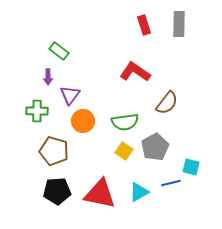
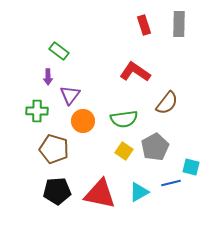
green semicircle: moved 1 px left, 3 px up
brown pentagon: moved 2 px up
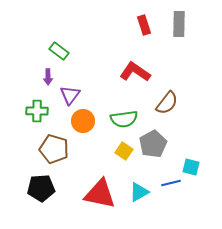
gray pentagon: moved 2 px left, 3 px up
black pentagon: moved 16 px left, 3 px up
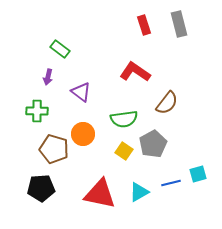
gray rectangle: rotated 15 degrees counterclockwise
green rectangle: moved 1 px right, 2 px up
purple arrow: rotated 14 degrees clockwise
purple triangle: moved 11 px right, 3 px up; rotated 30 degrees counterclockwise
orange circle: moved 13 px down
cyan square: moved 7 px right, 7 px down; rotated 30 degrees counterclockwise
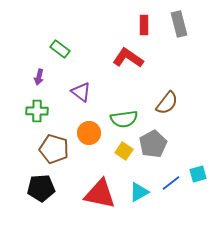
red rectangle: rotated 18 degrees clockwise
red L-shape: moved 7 px left, 14 px up
purple arrow: moved 9 px left
orange circle: moved 6 px right, 1 px up
blue line: rotated 24 degrees counterclockwise
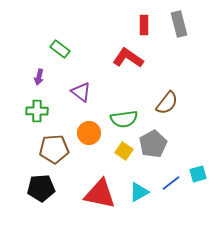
brown pentagon: rotated 20 degrees counterclockwise
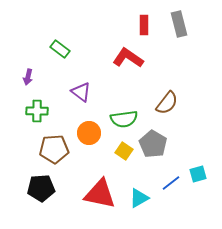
purple arrow: moved 11 px left
gray pentagon: rotated 12 degrees counterclockwise
cyan triangle: moved 6 px down
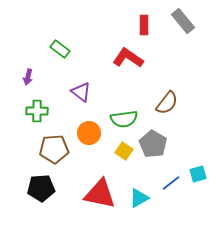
gray rectangle: moved 4 px right, 3 px up; rotated 25 degrees counterclockwise
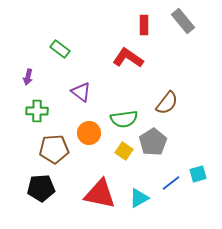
gray pentagon: moved 2 px up; rotated 8 degrees clockwise
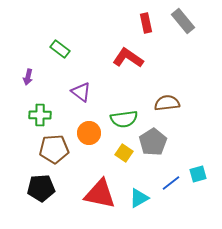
red rectangle: moved 2 px right, 2 px up; rotated 12 degrees counterclockwise
brown semicircle: rotated 135 degrees counterclockwise
green cross: moved 3 px right, 4 px down
yellow square: moved 2 px down
